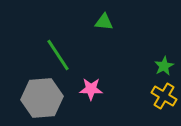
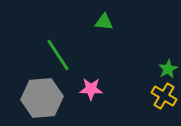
green star: moved 4 px right, 3 px down
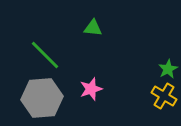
green triangle: moved 11 px left, 6 px down
green line: moved 13 px left; rotated 12 degrees counterclockwise
pink star: rotated 20 degrees counterclockwise
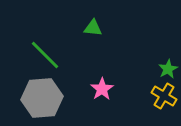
pink star: moved 11 px right; rotated 15 degrees counterclockwise
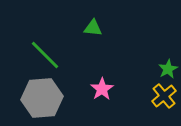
yellow cross: rotated 20 degrees clockwise
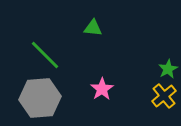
gray hexagon: moved 2 px left
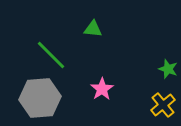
green triangle: moved 1 px down
green line: moved 6 px right
green star: rotated 24 degrees counterclockwise
yellow cross: moved 1 px left, 9 px down
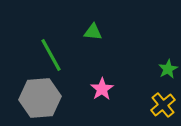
green triangle: moved 3 px down
green line: rotated 16 degrees clockwise
green star: rotated 24 degrees clockwise
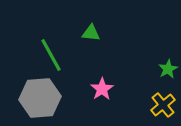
green triangle: moved 2 px left, 1 px down
